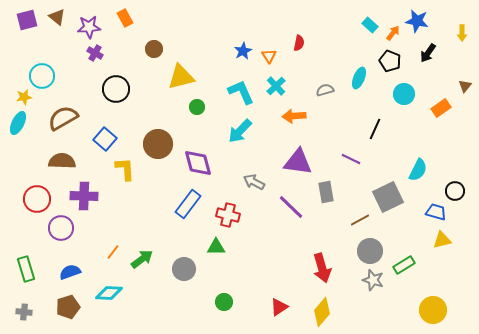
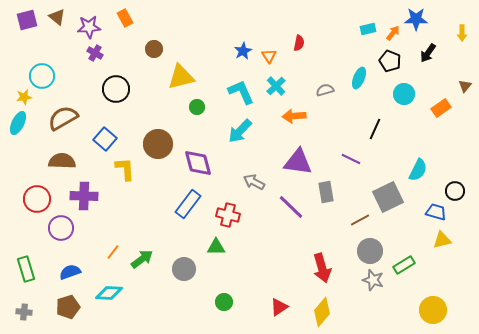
blue star at (417, 21): moved 1 px left, 2 px up; rotated 10 degrees counterclockwise
cyan rectangle at (370, 25): moved 2 px left, 4 px down; rotated 56 degrees counterclockwise
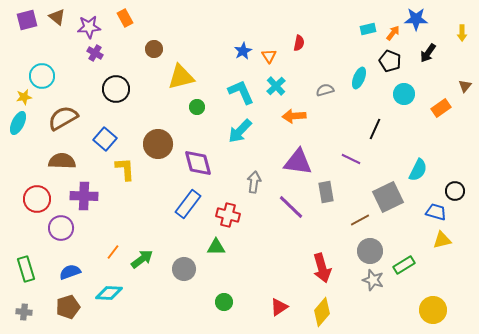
gray arrow at (254, 182): rotated 70 degrees clockwise
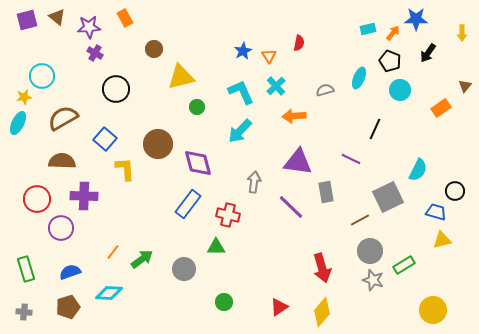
cyan circle at (404, 94): moved 4 px left, 4 px up
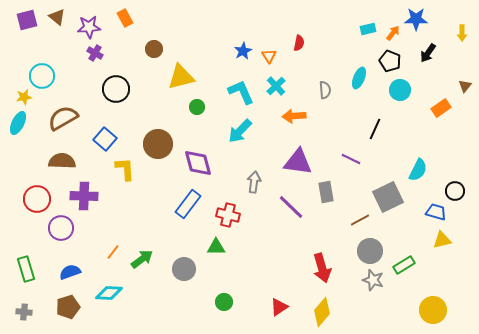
gray semicircle at (325, 90): rotated 102 degrees clockwise
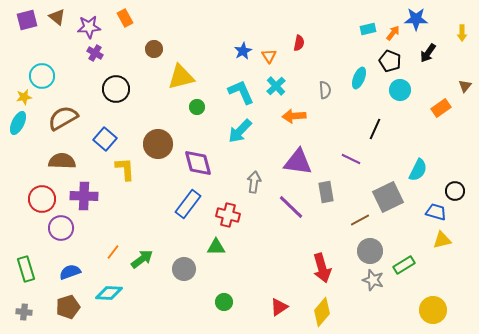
red circle at (37, 199): moved 5 px right
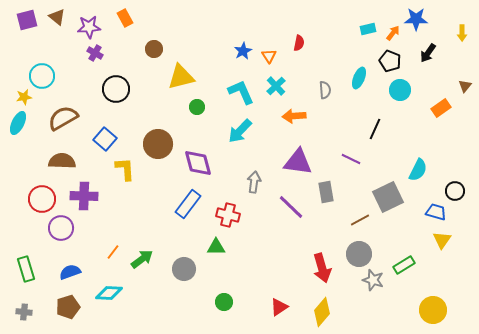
yellow triangle at (442, 240): rotated 42 degrees counterclockwise
gray circle at (370, 251): moved 11 px left, 3 px down
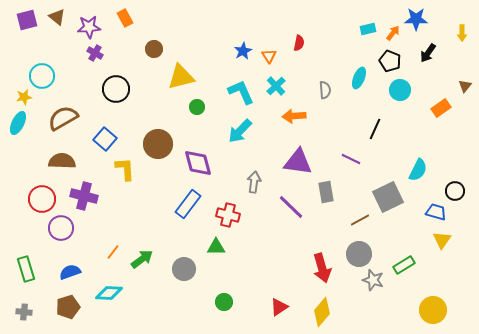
purple cross at (84, 196): rotated 12 degrees clockwise
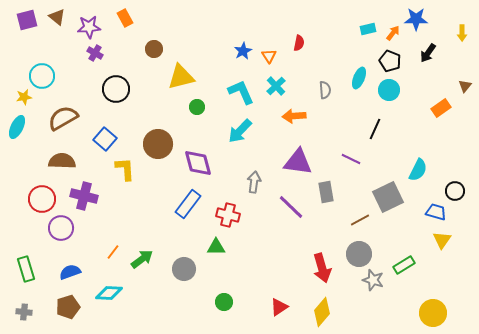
cyan circle at (400, 90): moved 11 px left
cyan ellipse at (18, 123): moved 1 px left, 4 px down
yellow circle at (433, 310): moved 3 px down
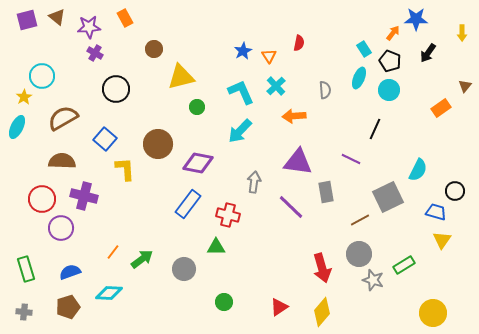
cyan rectangle at (368, 29): moved 4 px left, 20 px down; rotated 70 degrees clockwise
yellow star at (24, 97): rotated 21 degrees counterclockwise
purple diamond at (198, 163): rotated 64 degrees counterclockwise
